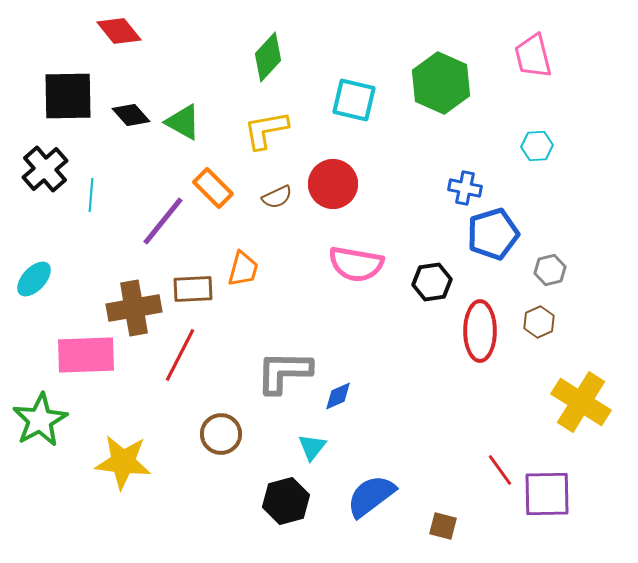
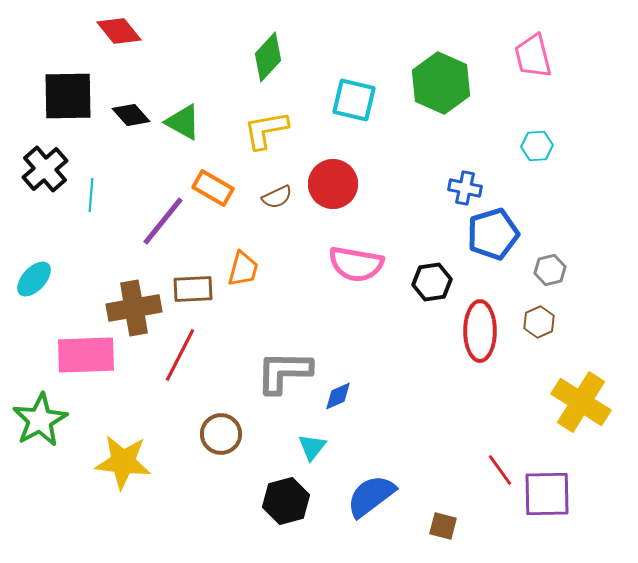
orange rectangle at (213, 188): rotated 15 degrees counterclockwise
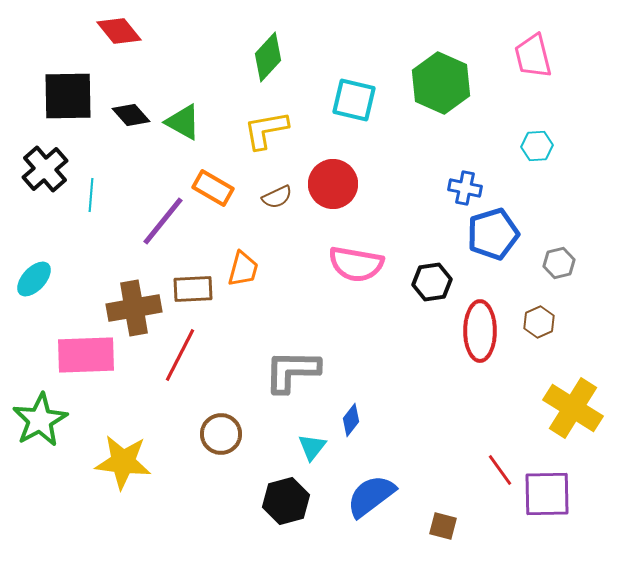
gray hexagon at (550, 270): moved 9 px right, 7 px up
gray L-shape at (284, 372): moved 8 px right, 1 px up
blue diamond at (338, 396): moved 13 px right, 24 px down; rotated 28 degrees counterclockwise
yellow cross at (581, 402): moved 8 px left, 6 px down
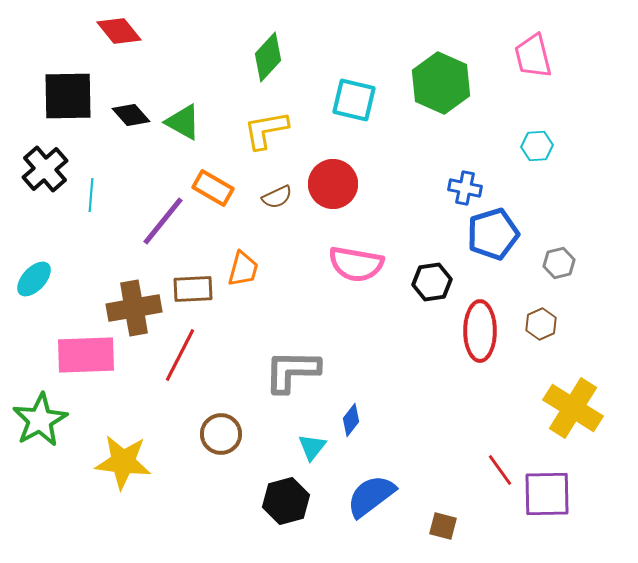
brown hexagon at (539, 322): moved 2 px right, 2 px down
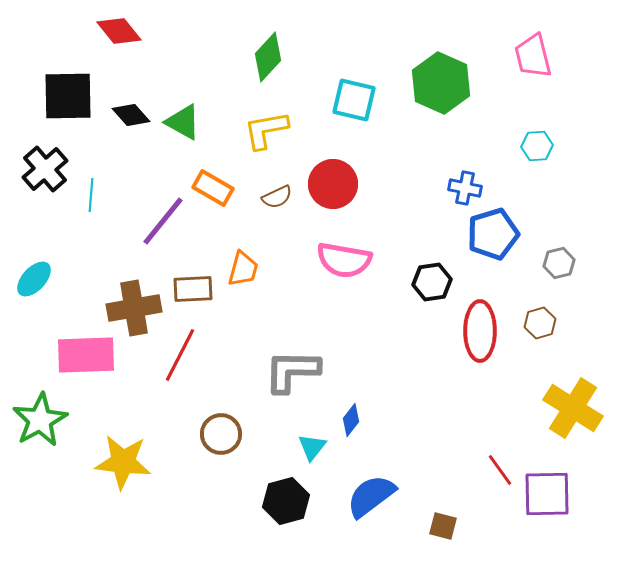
pink semicircle at (356, 264): moved 12 px left, 4 px up
brown hexagon at (541, 324): moved 1 px left, 1 px up; rotated 8 degrees clockwise
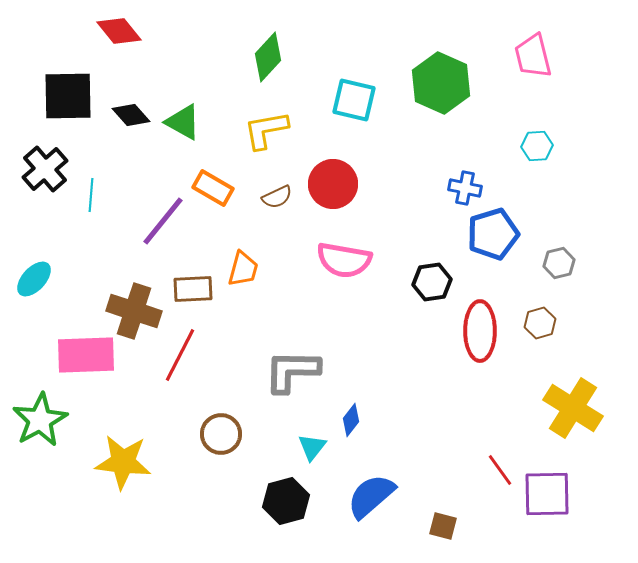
brown cross at (134, 308): moved 3 px down; rotated 28 degrees clockwise
blue semicircle at (371, 496): rotated 4 degrees counterclockwise
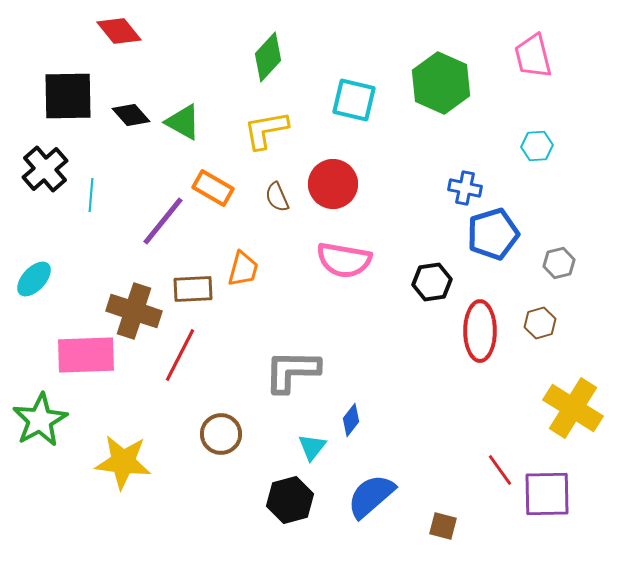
brown semicircle at (277, 197): rotated 92 degrees clockwise
black hexagon at (286, 501): moved 4 px right, 1 px up
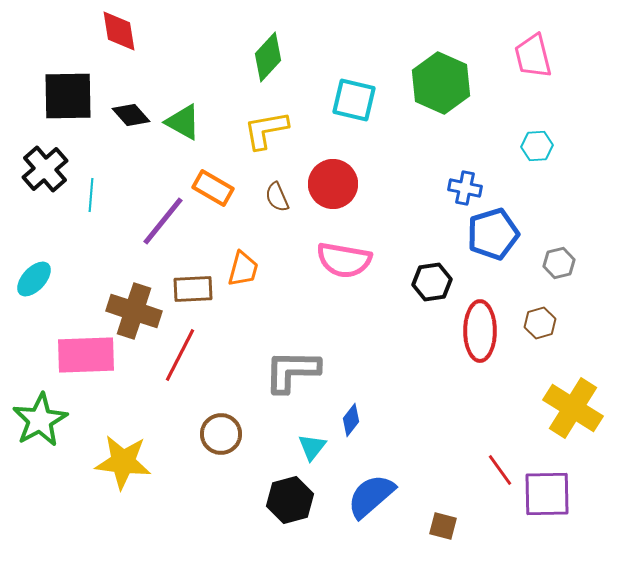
red diamond at (119, 31): rotated 30 degrees clockwise
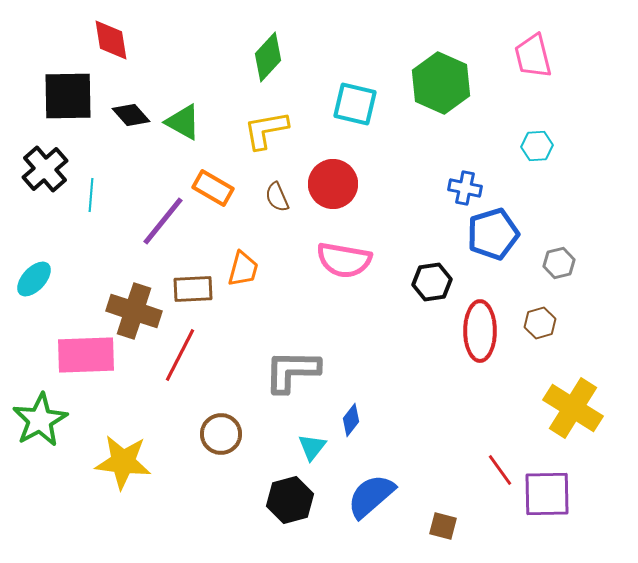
red diamond at (119, 31): moved 8 px left, 9 px down
cyan square at (354, 100): moved 1 px right, 4 px down
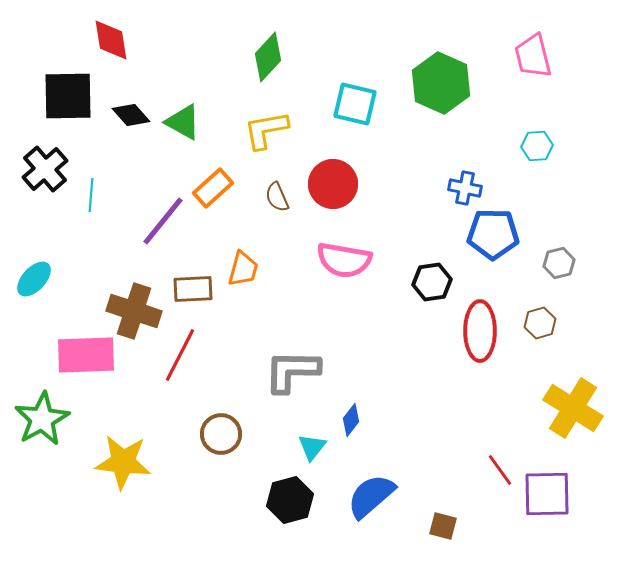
orange rectangle at (213, 188): rotated 72 degrees counterclockwise
blue pentagon at (493, 234): rotated 18 degrees clockwise
green star at (40, 420): moved 2 px right, 1 px up
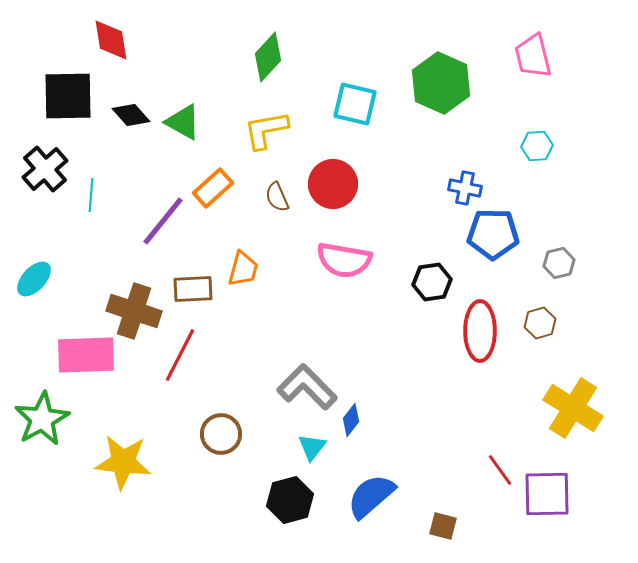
gray L-shape at (292, 371): moved 15 px right, 16 px down; rotated 44 degrees clockwise
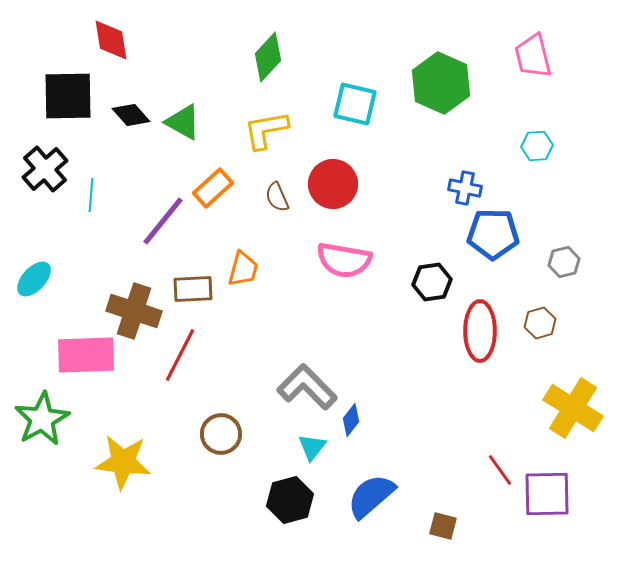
gray hexagon at (559, 263): moved 5 px right, 1 px up
